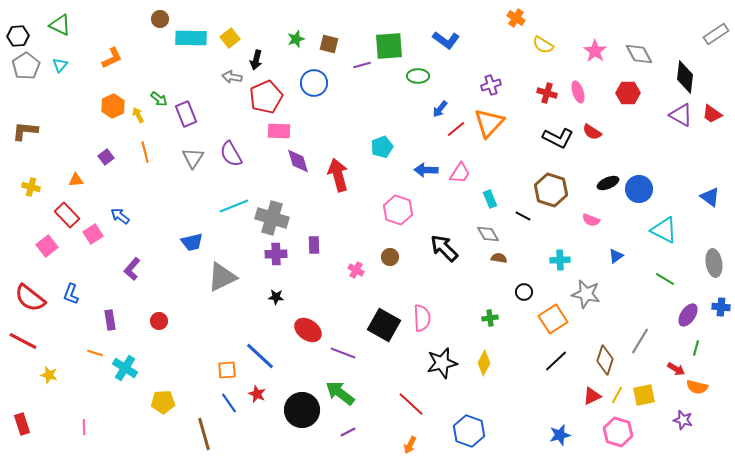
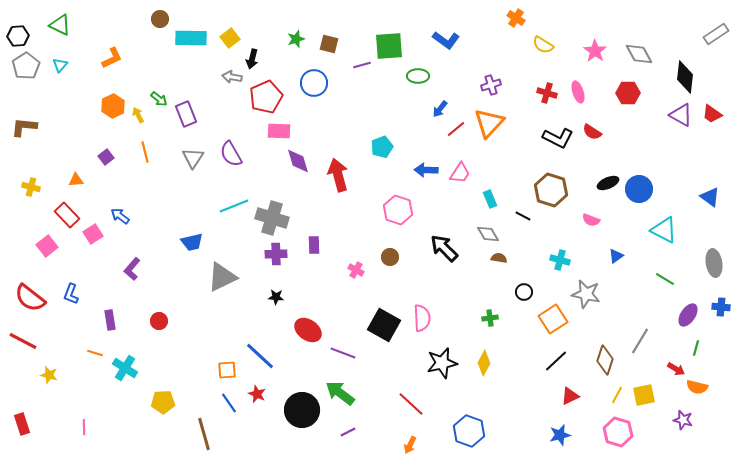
black arrow at (256, 60): moved 4 px left, 1 px up
brown L-shape at (25, 131): moved 1 px left, 4 px up
cyan cross at (560, 260): rotated 18 degrees clockwise
red triangle at (592, 396): moved 22 px left
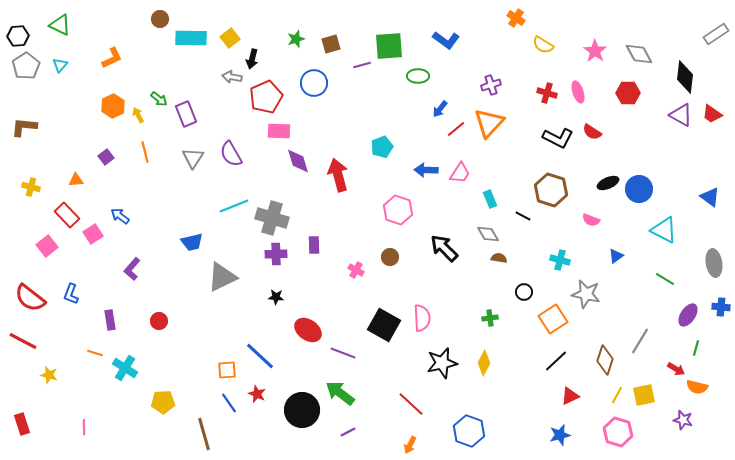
brown square at (329, 44): moved 2 px right; rotated 30 degrees counterclockwise
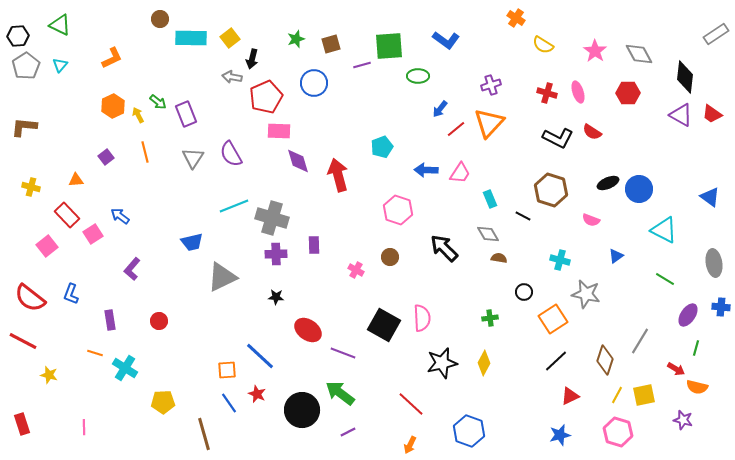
green arrow at (159, 99): moved 1 px left, 3 px down
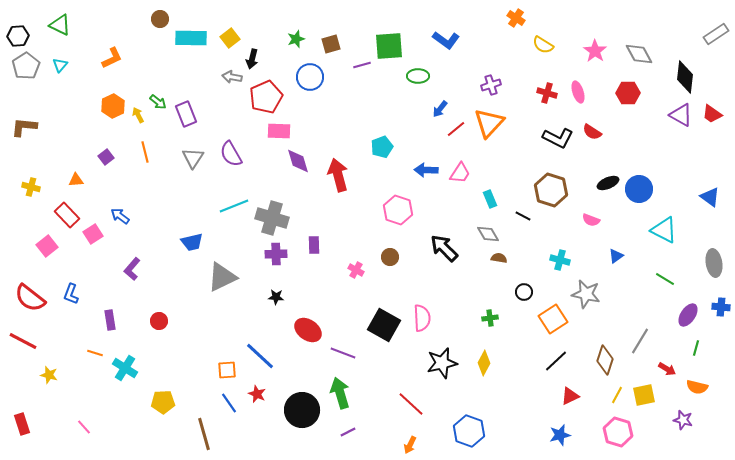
blue circle at (314, 83): moved 4 px left, 6 px up
red arrow at (676, 369): moved 9 px left
green arrow at (340, 393): rotated 36 degrees clockwise
pink line at (84, 427): rotated 42 degrees counterclockwise
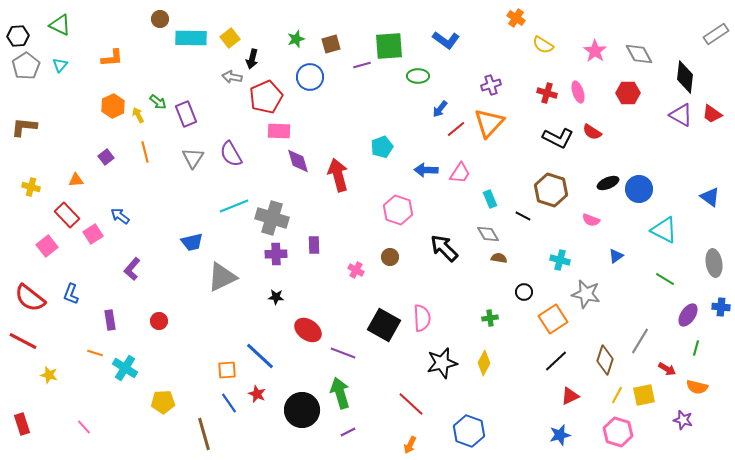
orange L-shape at (112, 58): rotated 20 degrees clockwise
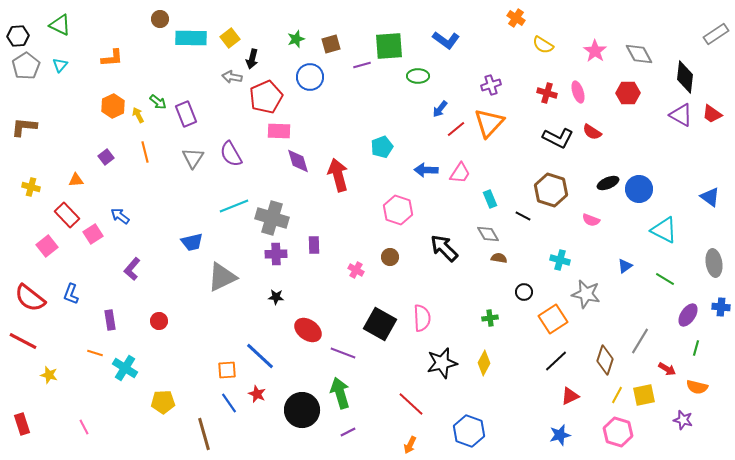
blue triangle at (616, 256): moved 9 px right, 10 px down
black square at (384, 325): moved 4 px left, 1 px up
pink line at (84, 427): rotated 14 degrees clockwise
